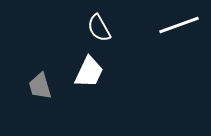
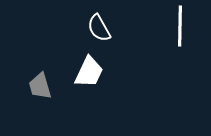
white line: moved 1 px right, 1 px down; rotated 69 degrees counterclockwise
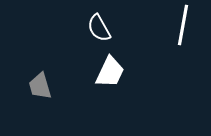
white line: moved 3 px right, 1 px up; rotated 9 degrees clockwise
white trapezoid: moved 21 px right
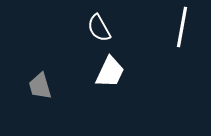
white line: moved 1 px left, 2 px down
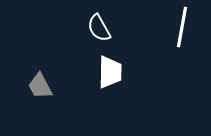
white trapezoid: rotated 24 degrees counterclockwise
gray trapezoid: rotated 12 degrees counterclockwise
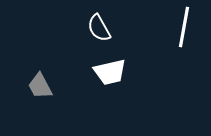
white line: moved 2 px right
white trapezoid: rotated 76 degrees clockwise
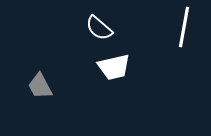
white semicircle: rotated 20 degrees counterclockwise
white trapezoid: moved 4 px right, 5 px up
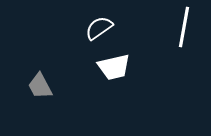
white semicircle: rotated 104 degrees clockwise
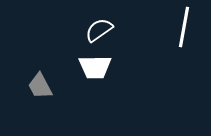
white semicircle: moved 2 px down
white trapezoid: moved 19 px left; rotated 12 degrees clockwise
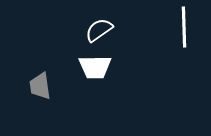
white line: rotated 12 degrees counterclockwise
gray trapezoid: rotated 20 degrees clockwise
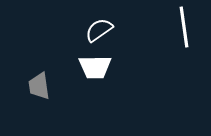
white line: rotated 6 degrees counterclockwise
gray trapezoid: moved 1 px left
